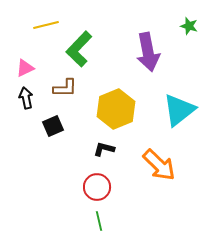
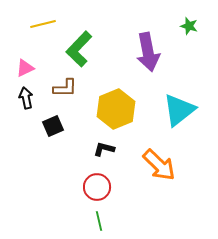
yellow line: moved 3 px left, 1 px up
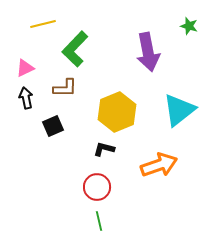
green L-shape: moved 4 px left
yellow hexagon: moved 1 px right, 3 px down
orange arrow: rotated 63 degrees counterclockwise
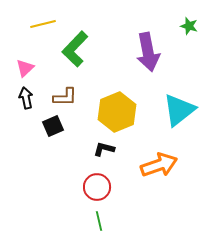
pink triangle: rotated 18 degrees counterclockwise
brown L-shape: moved 9 px down
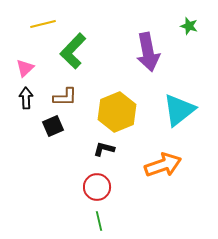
green L-shape: moved 2 px left, 2 px down
black arrow: rotated 10 degrees clockwise
orange arrow: moved 4 px right
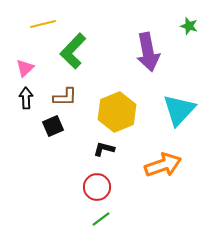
cyan triangle: rotated 9 degrees counterclockwise
green line: moved 2 px right, 2 px up; rotated 66 degrees clockwise
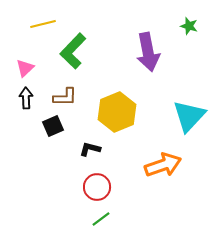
cyan triangle: moved 10 px right, 6 px down
black L-shape: moved 14 px left
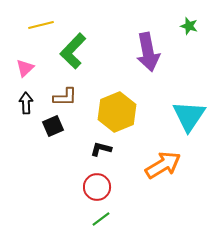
yellow line: moved 2 px left, 1 px down
black arrow: moved 5 px down
cyan triangle: rotated 9 degrees counterclockwise
black L-shape: moved 11 px right
orange arrow: rotated 12 degrees counterclockwise
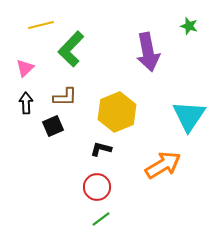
green L-shape: moved 2 px left, 2 px up
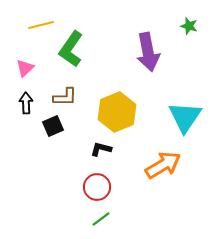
green L-shape: rotated 9 degrees counterclockwise
cyan triangle: moved 4 px left, 1 px down
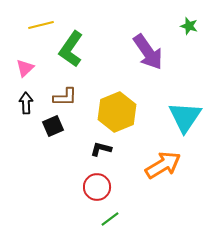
purple arrow: rotated 24 degrees counterclockwise
green line: moved 9 px right
